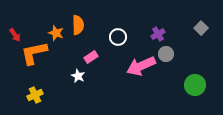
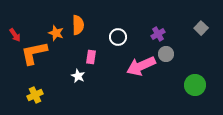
pink rectangle: rotated 48 degrees counterclockwise
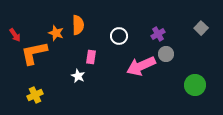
white circle: moved 1 px right, 1 px up
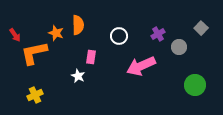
gray circle: moved 13 px right, 7 px up
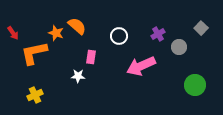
orange semicircle: moved 1 px left, 1 px down; rotated 48 degrees counterclockwise
red arrow: moved 2 px left, 2 px up
white star: rotated 24 degrees counterclockwise
